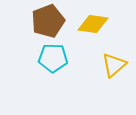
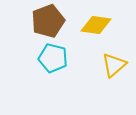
yellow diamond: moved 3 px right, 1 px down
cyan pentagon: rotated 12 degrees clockwise
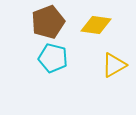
brown pentagon: moved 1 px down
yellow triangle: rotated 12 degrees clockwise
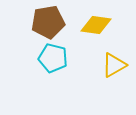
brown pentagon: rotated 12 degrees clockwise
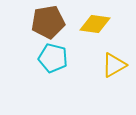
yellow diamond: moved 1 px left, 1 px up
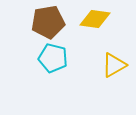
yellow diamond: moved 5 px up
